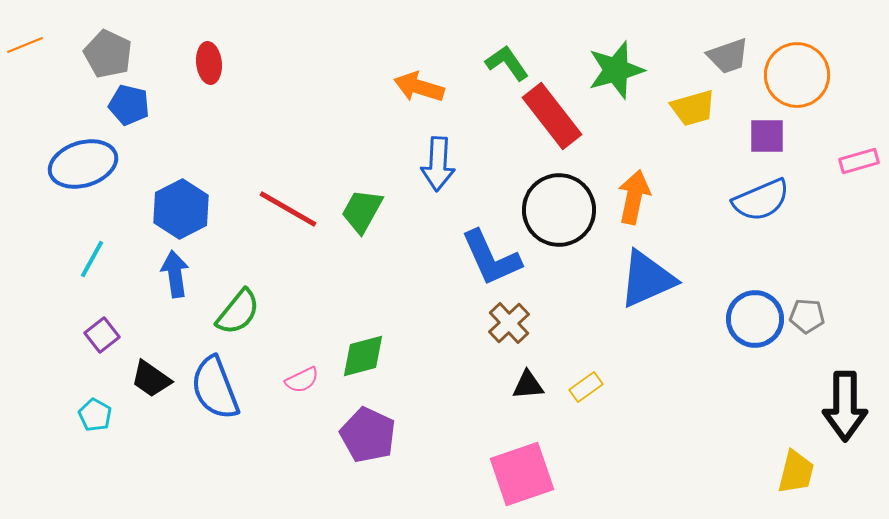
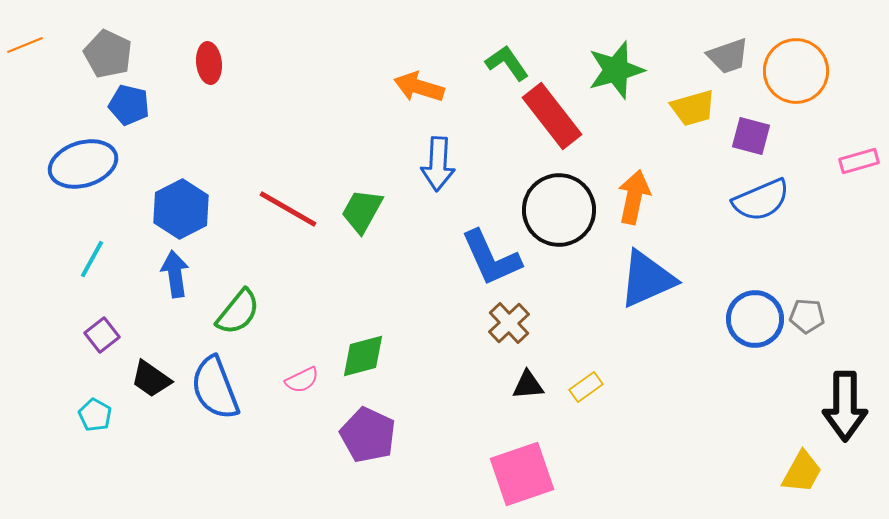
orange circle at (797, 75): moved 1 px left, 4 px up
purple square at (767, 136): moved 16 px left; rotated 15 degrees clockwise
yellow trapezoid at (796, 472): moved 6 px right; rotated 15 degrees clockwise
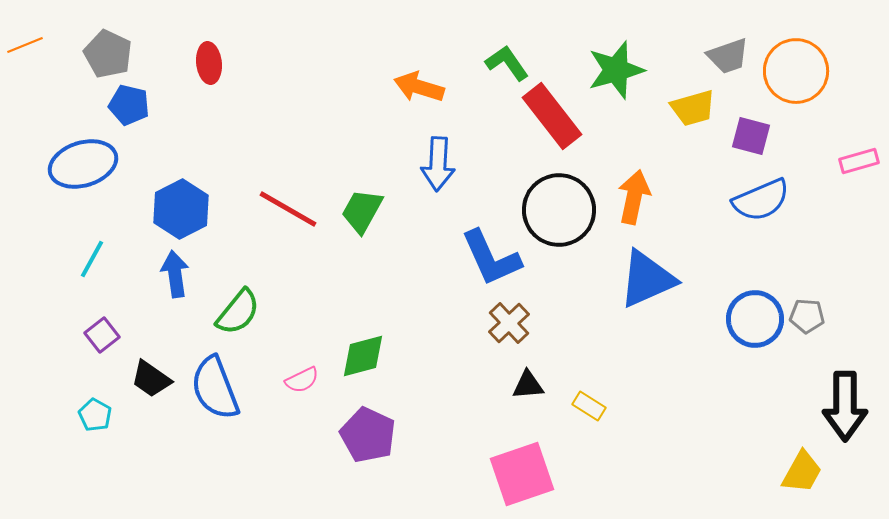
yellow rectangle at (586, 387): moved 3 px right, 19 px down; rotated 68 degrees clockwise
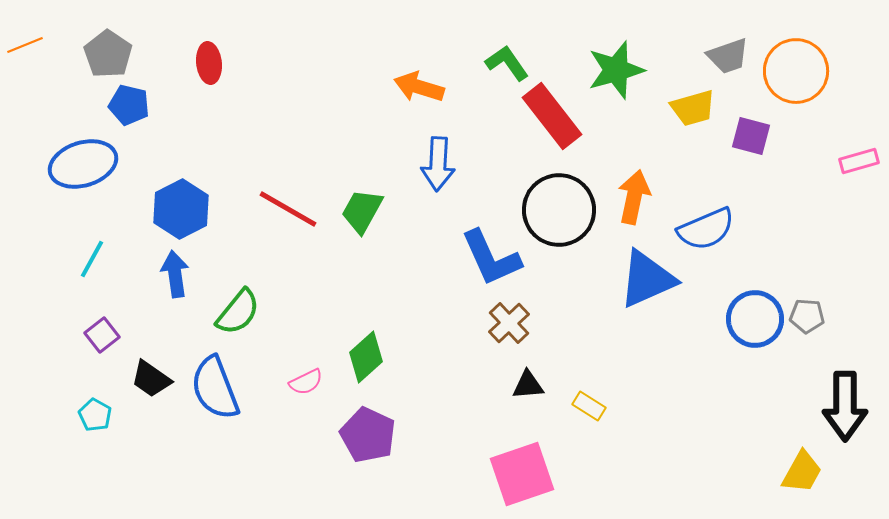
gray pentagon at (108, 54): rotated 9 degrees clockwise
blue semicircle at (761, 200): moved 55 px left, 29 px down
green diamond at (363, 356): moved 3 px right, 1 px down; rotated 27 degrees counterclockwise
pink semicircle at (302, 380): moved 4 px right, 2 px down
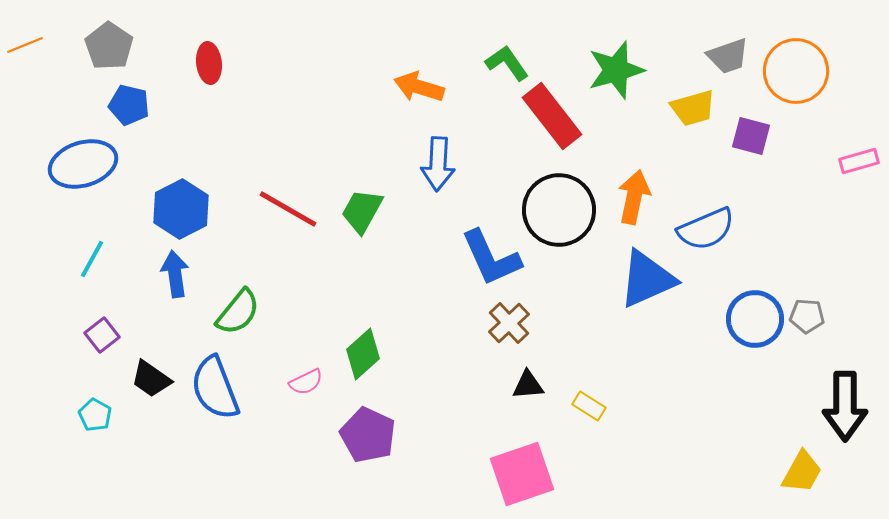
gray pentagon at (108, 54): moved 1 px right, 8 px up
green diamond at (366, 357): moved 3 px left, 3 px up
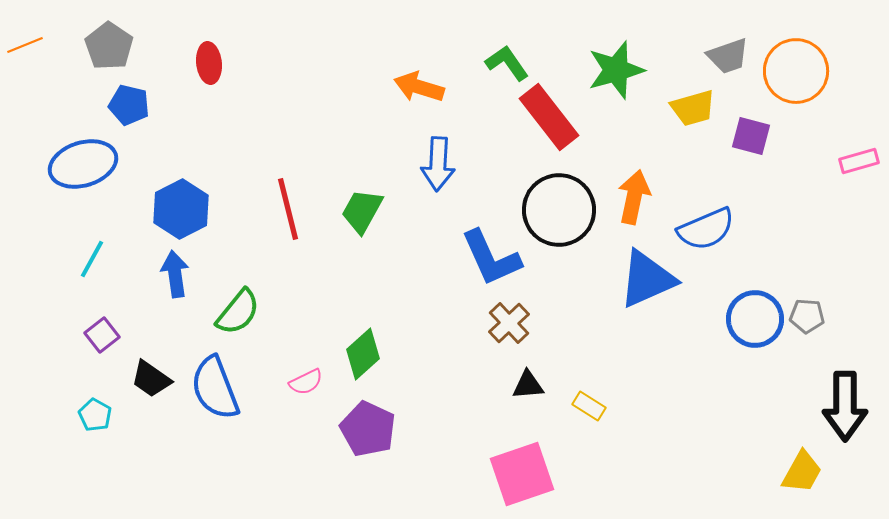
red rectangle at (552, 116): moved 3 px left, 1 px down
red line at (288, 209): rotated 46 degrees clockwise
purple pentagon at (368, 435): moved 6 px up
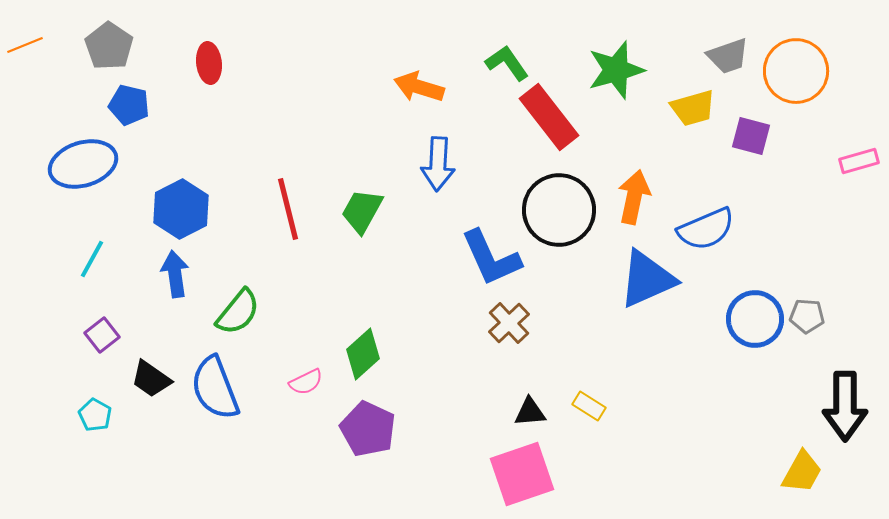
black triangle at (528, 385): moved 2 px right, 27 px down
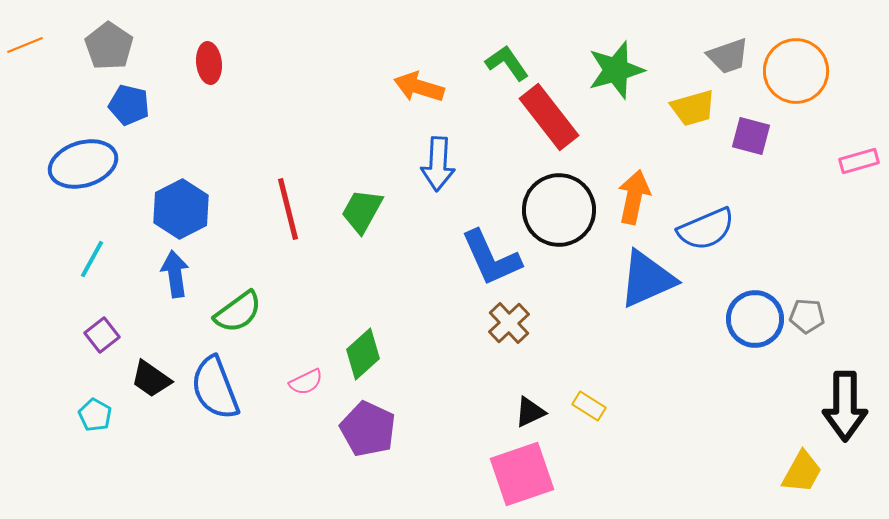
green semicircle at (238, 312): rotated 15 degrees clockwise
black triangle at (530, 412): rotated 20 degrees counterclockwise
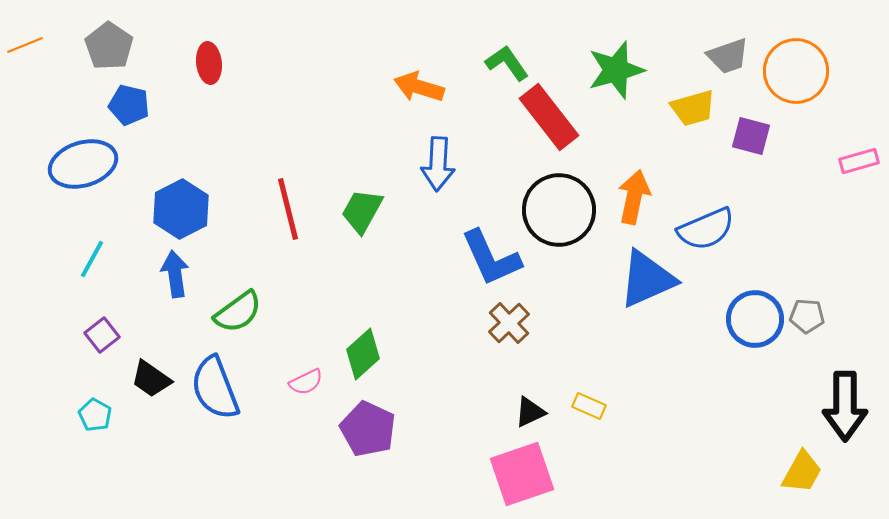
yellow rectangle at (589, 406): rotated 8 degrees counterclockwise
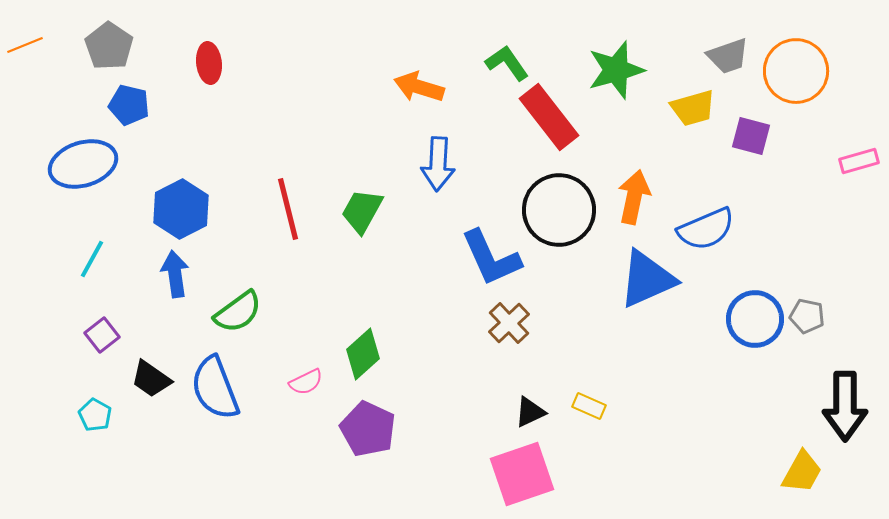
gray pentagon at (807, 316): rotated 8 degrees clockwise
